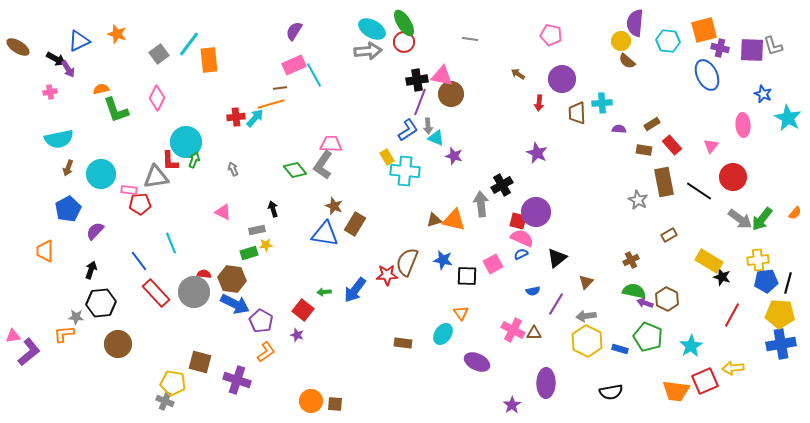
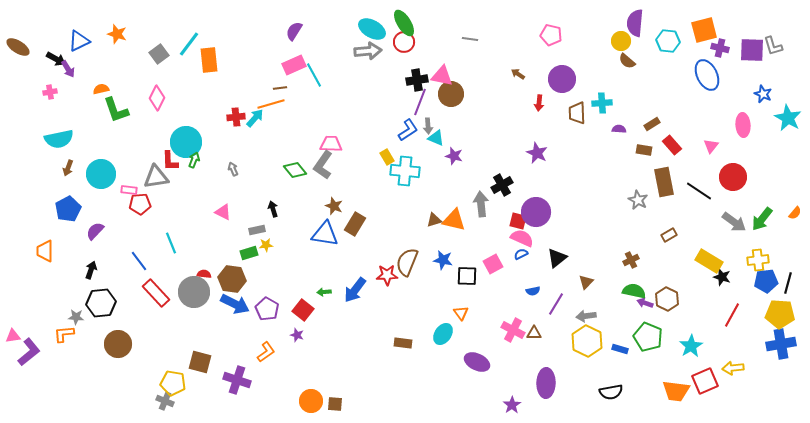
gray arrow at (740, 219): moved 6 px left, 3 px down
purple pentagon at (261, 321): moved 6 px right, 12 px up
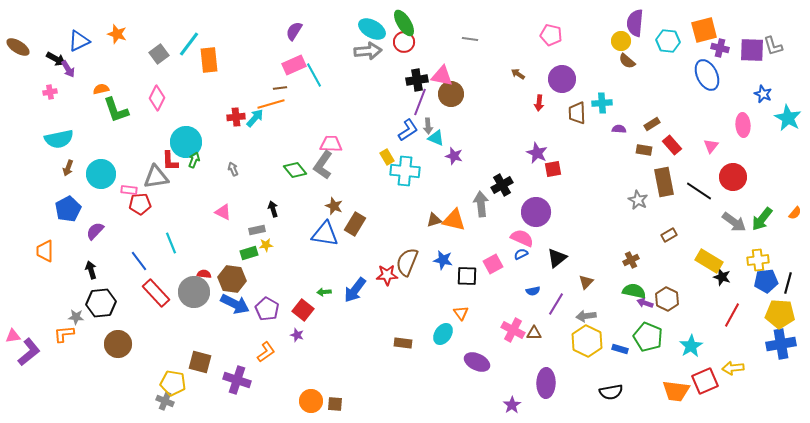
red square at (518, 221): moved 35 px right, 52 px up; rotated 24 degrees counterclockwise
black arrow at (91, 270): rotated 36 degrees counterclockwise
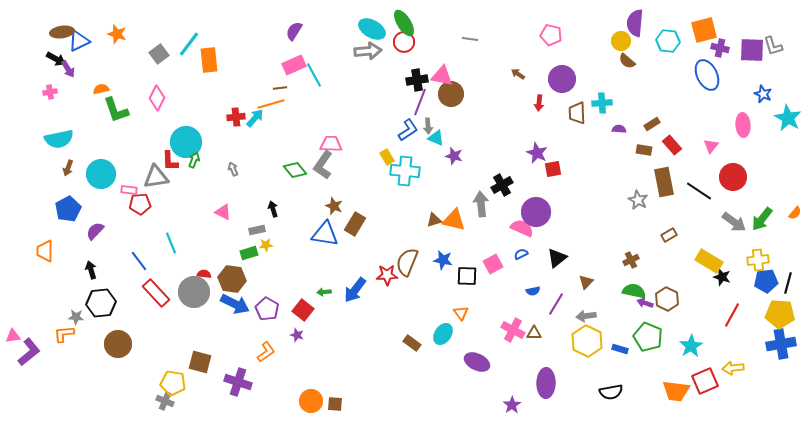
brown ellipse at (18, 47): moved 44 px right, 15 px up; rotated 40 degrees counterclockwise
pink semicircle at (522, 238): moved 10 px up
brown rectangle at (403, 343): moved 9 px right; rotated 30 degrees clockwise
purple cross at (237, 380): moved 1 px right, 2 px down
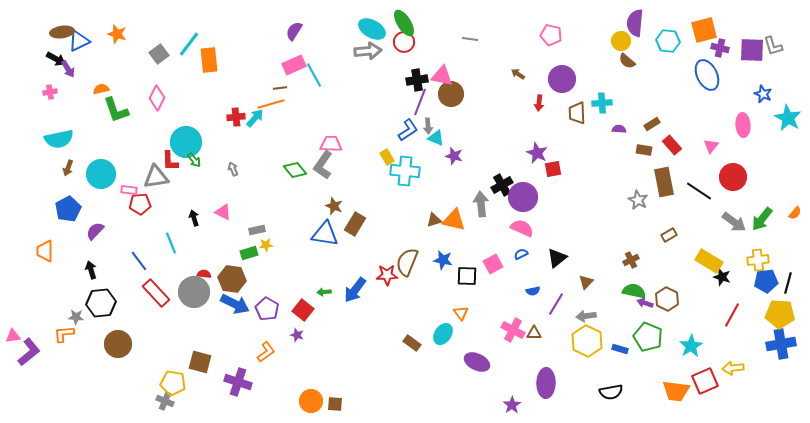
green arrow at (194, 160): rotated 119 degrees clockwise
black arrow at (273, 209): moved 79 px left, 9 px down
purple circle at (536, 212): moved 13 px left, 15 px up
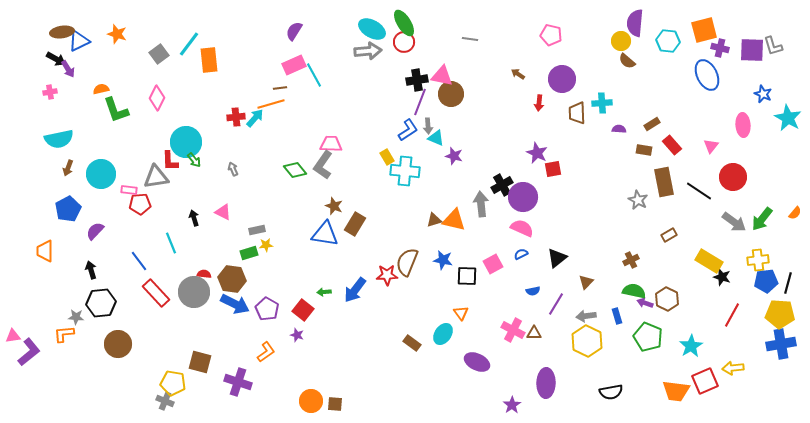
blue rectangle at (620, 349): moved 3 px left, 33 px up; rotated 56 degrees clockwise
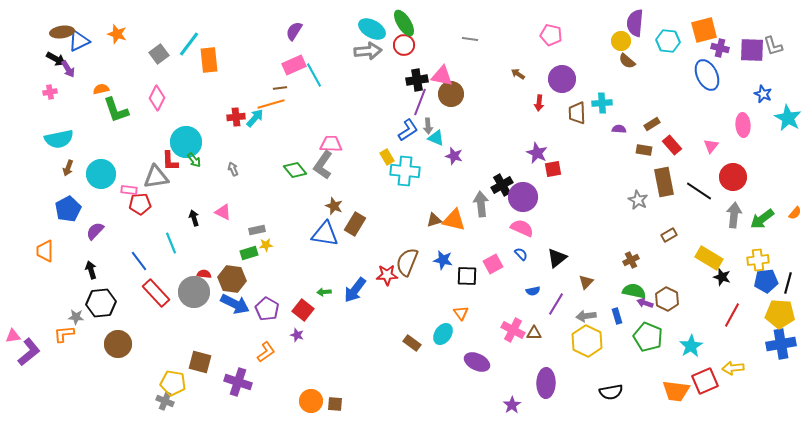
red circle at (404, 42): moved 3 px down
green arrow at (762, 219): rotated 15 degrees clockwise
gray arrow at (734, 222): moved 7 px up; rotated 120 degrees counterclockwise
blue semicircle at (521, 254): rotated 72 degrees clockwise
yellow rectangle at (709, 261): moved 3 px up
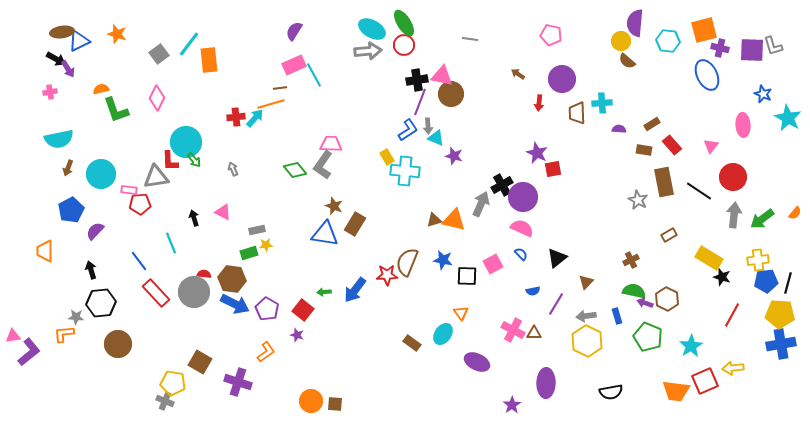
gray arrow at (481, 204): rotated 30 degrees clockwise
blue pentagon at (68, 209): moved 3 px right, 1 px down
brown square at (200, 362): rotated 15 degrees clockwise
